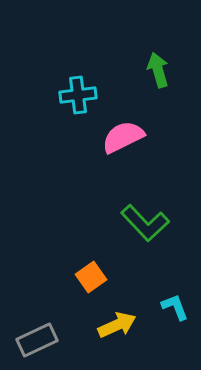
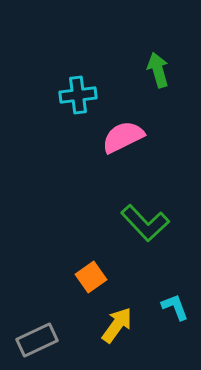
yellow arrow: rotated 30 degrees counterclockwise
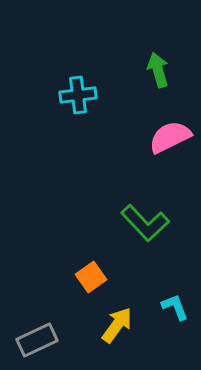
pink semicircle: moved 47 px right
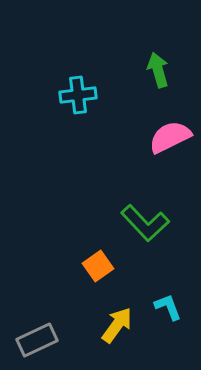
orange square: moved 7 px right, 11 px up
cyan L-shape: moved 7 px left
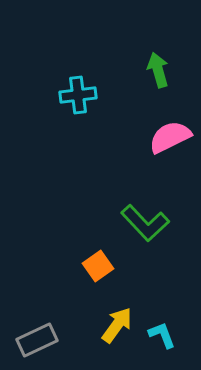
cyan L-shape: moved 6 px left, 28 px down
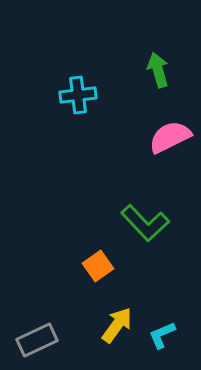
cyan L-shape: rotated 92 degrees counterclockwise
